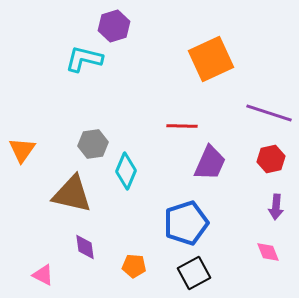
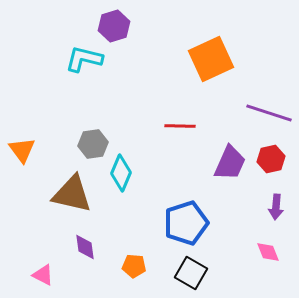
red line: moved 2 px left
orange triangle: rotated 12 degrees counterclockwise
purple trapezoid: moved 20 px right
cyan diamond: moved 5 px left, 2 px down
black square: moved 3 px left; rotated 32 degrees counterclockwise
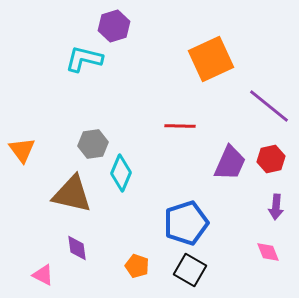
purple line: moved 7 px up; rotated 21 degrees clockwise
purple diamond: moved 8 px left, 1 px down
orange pentagon: moved 3 px right; rotated 15 degrees clockwise
black square: moved 1 px left, 3 px up
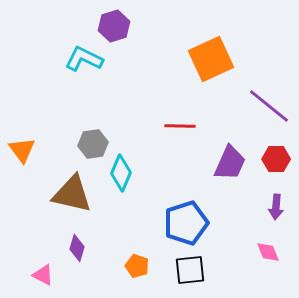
cyan L-shape: rotated 12 degrees clockwise
red hexagon: moved 5 px right; rotated 12 degrees clockwise
purple diamond: rotated 24 degrees clockwise
black square: rotated 36 degrees counterclockwise
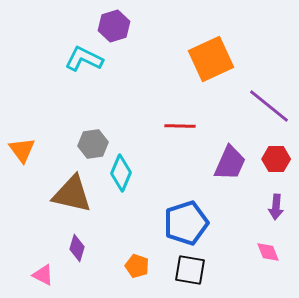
black square: rotated 16 degrees clockwise
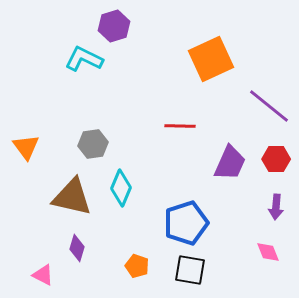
orange triangle: moved 4 px right, 3 px up
cyan diamond: moved 15 px down
brown triangle: moved 3 px down
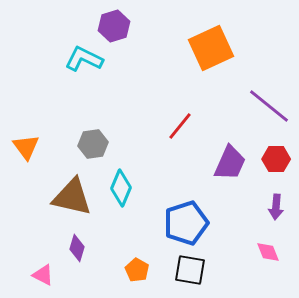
orange square: moved 11 px up
red line: rotated 52 degrees counterclockwise
orange pentagon: moved 4 px down; rotated 10 degrees clockwise
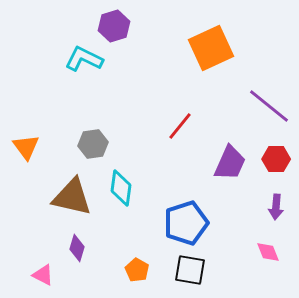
cyan diamond: rotated 15 degrees counterclockwise
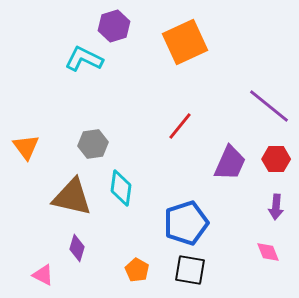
orange square: moved 26 px left, 6 px up
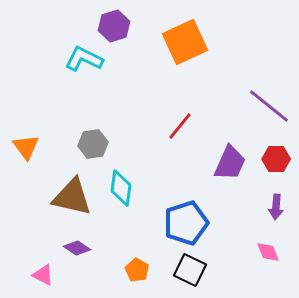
purple diamond: rotated 72 degrees counterclockwise
black square: rotated 16 degrees clockwise
